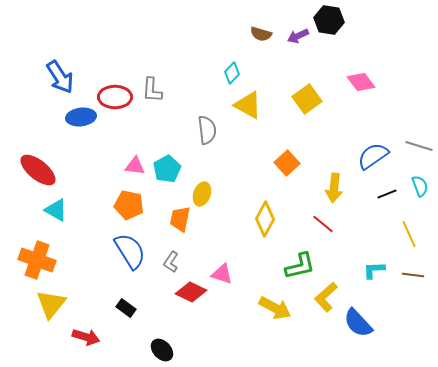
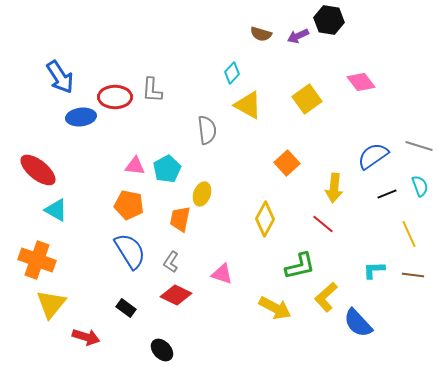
red diamond at (191, 292): moved 15 px left, 3 px down
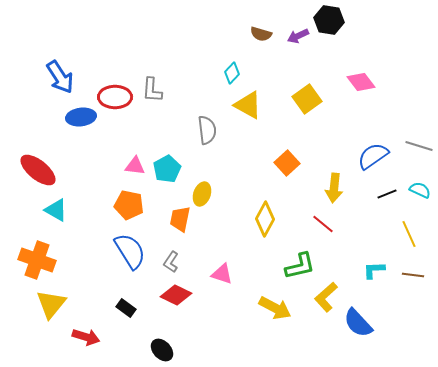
cyan semicircle at (420, 186): moved 4 px down; rotated 45 degrees counterclockwise
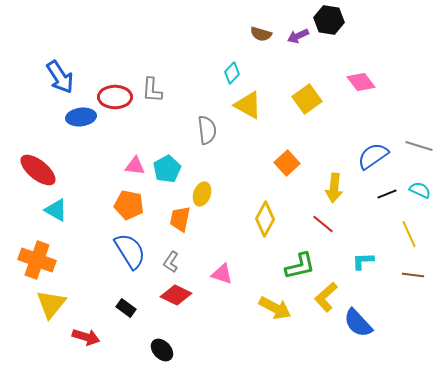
cyan L-shape at (374, 270): moved 11 px left, 9 px up
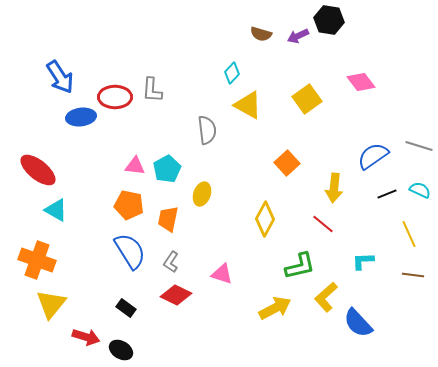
orange trapezoid at (180, 219): moved 12 px left
yellow arrow at (275, 308): rotated 56 degrees counterclockwise
black ellipse at (162, 350): moved 41 px left; rotated 15 degrees counterclockwise
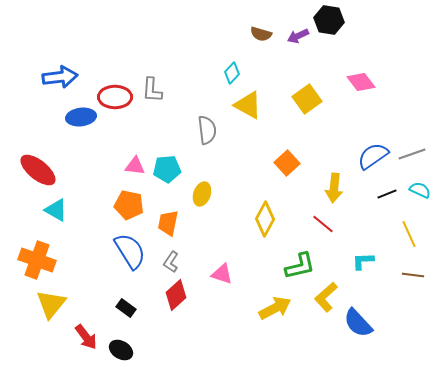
blue arrow at (60, 77): rotated 64 degrees counterclockwise
gray line at (419, 146): moved 7 px left, 8 px down; rotated 36 degrees counterclockwise
cyan pentagon at (167, 169): rotated 24 degrees clockwise
orange trapezoid at (168, 219): moved 4 px down
red diamond at (176, 295): rotated 68 degrees counterclockwise
red arrow at (86, 337): rotated 36 degrees clockwise
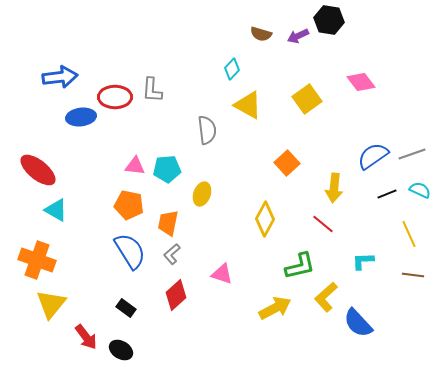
cyan diamond at (232, 73): moved 4 px up
gray L-shape at (171, 262): moved 1 px right, 8 px up; rotated 15 degrees clockwise
